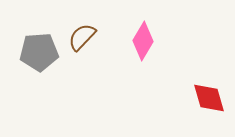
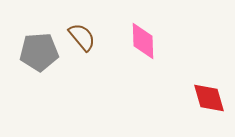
brown semicircle: rotated 96 degrees clockwise
pink diamond: rotated 33 degrees counterclockwise
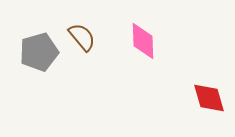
gray pentagon: rotated 12 degrees counterclockwise
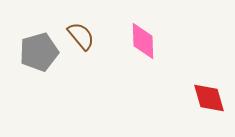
brown semicircle: moved 1 px left, 1 px up
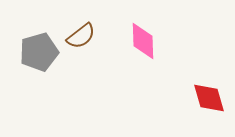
brown semicircle: rotated 92 degrees clockwise
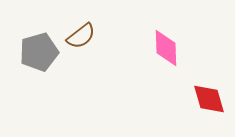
pink diamond: moved 23 px right, 7 px down
red diamond: moved 1 px down
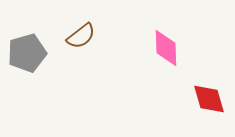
gray pentagon: moved 12 px left, 1 px down
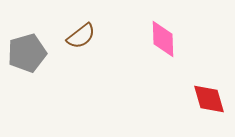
pink diamond: moved 3 px left, 9 px up
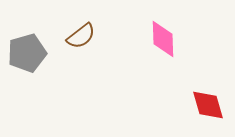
red diamond: moved 1 px left, 6 px down
